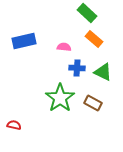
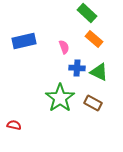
pink semicircle: rotated 64 degrees clockwise
green triangle: moved 4 px left
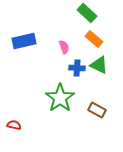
green triangle: moved 7 px up
brown rectangle: moved 4 px right, 7 px down
